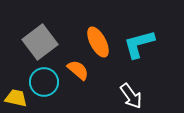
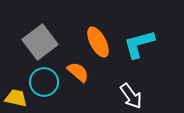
orange semicircle: moved 2 px down
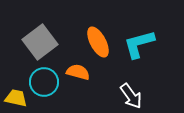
orange semicircle: rotated 25 degrees counterclockwise
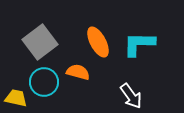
cyan L-shape: rotated 16 degrees clockwise
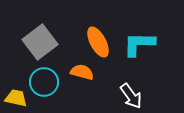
orange semicircle: moved 4 px right
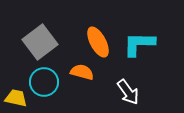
white arrow: moved 3 px left, 4 px up
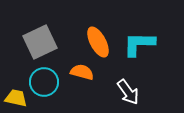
gray square: rotated 12 degrees clockwise
